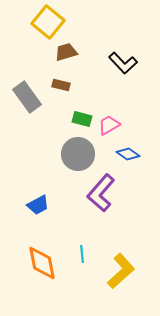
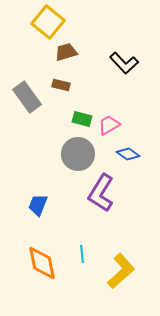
black L-shape: moved 1 px right
purple L-shape: rotated 9 degrees counterclockwise
blue trapezoid: rotated 140 degrees clockwise
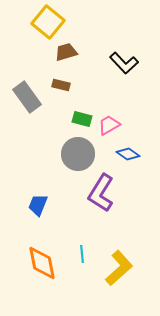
yellow L-shape: moved 2 px left, 3 px up
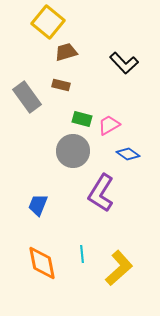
gray circle: moved 5 px left, 3 px up
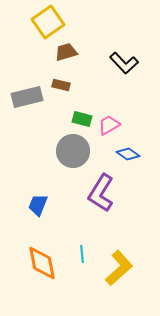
yellow square: rotated 16 degrees clockwise
gray rectangle: rotated 68 degrees counterclockwise
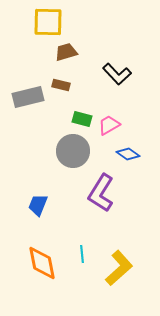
yellow square: rotated 36 degrees clockwise
black L-shape: moved 7 px left, 11 px down
gray rectangle: moved 1 px right
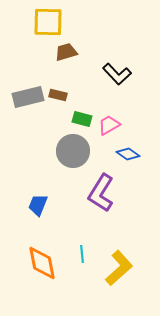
brown rectangle: moved 3 px left, 10 px down
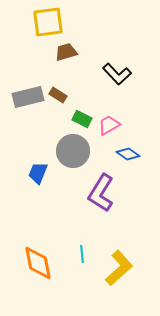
yellow square: rotated 8 degrees counterclockwise
brown rectangle: rotated 18 degrees clockwise
green rectangle: rotated 12 degrees clockwise
blue trapezoid: moved 32 px up
orange diamond: moved 4 px left
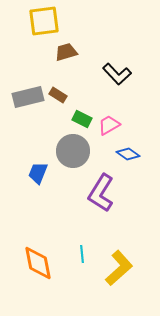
yellow square: moved 4 px left, 1 px up
